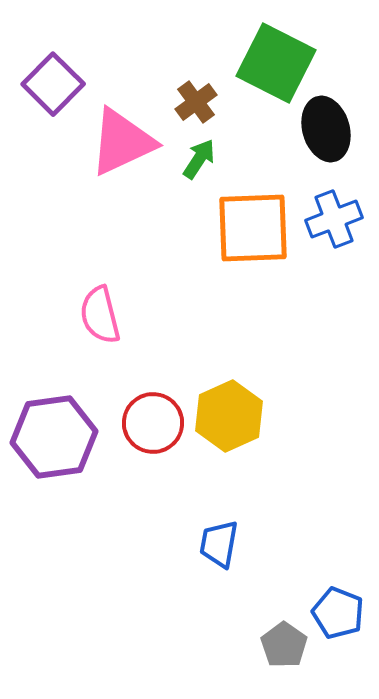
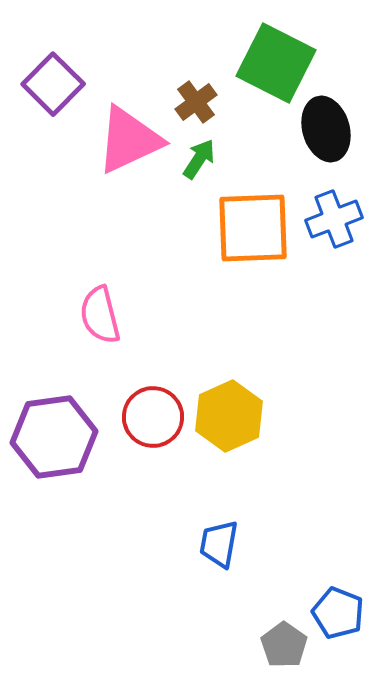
pink triangle: moved 7 px right, 2 px up
red circle: moved 6 px up
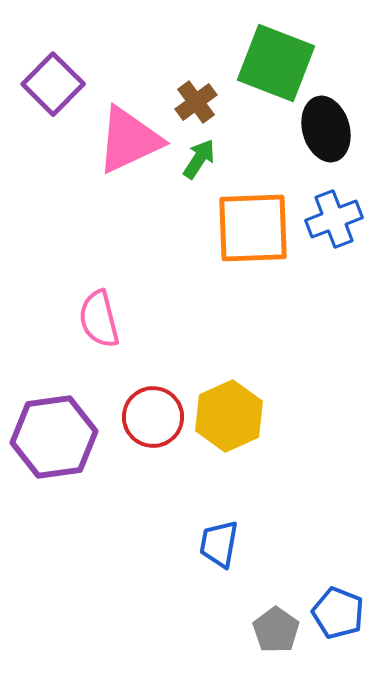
green square: rotated 6 degrees counterclockwise
pink semicircle: moved 1 px left, 4 px down
gray pentagon: moved 8 px left, 15 px up
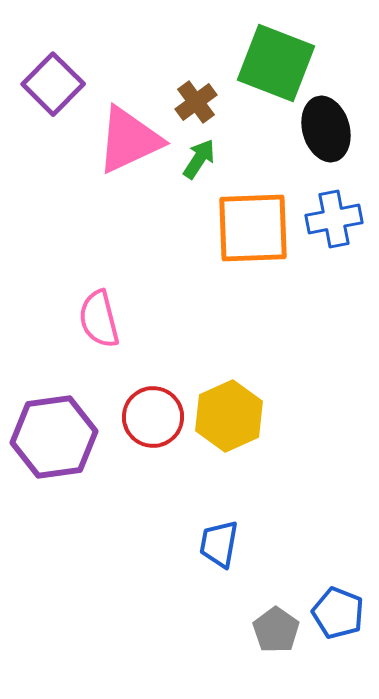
blue cross: rotated 10 degrees clockwise
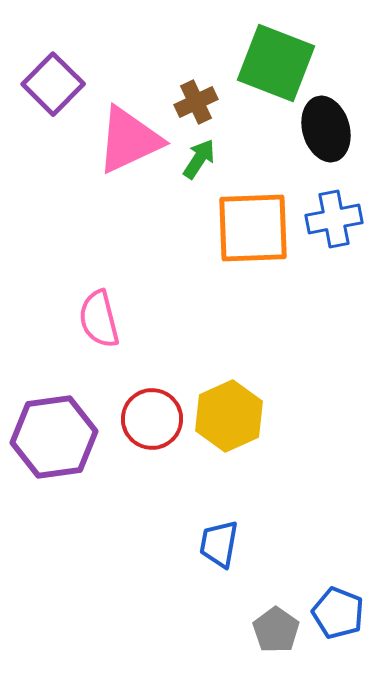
brown cross: rotated 12 degrees clockwise
red circle: moved 1 px left, 2 px down
